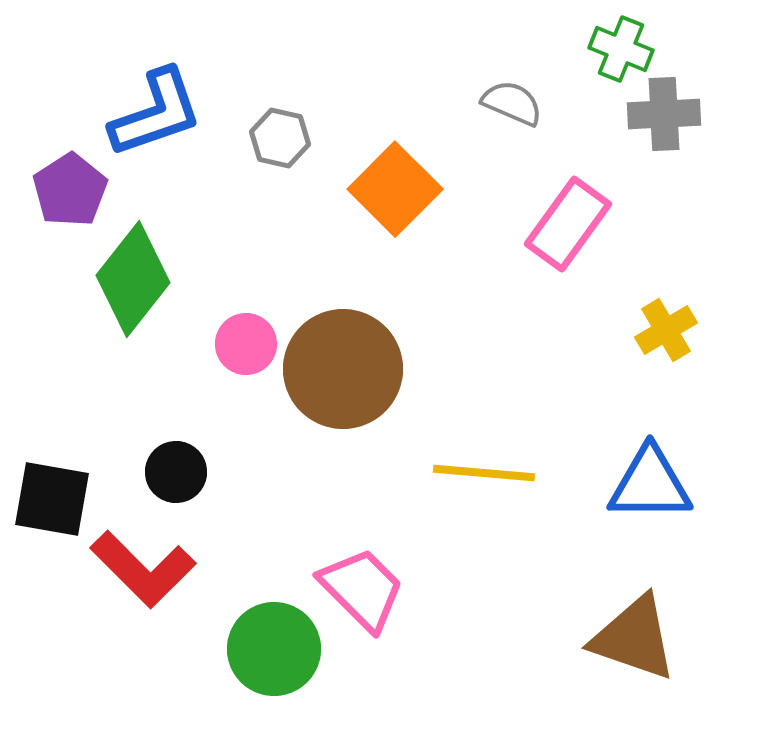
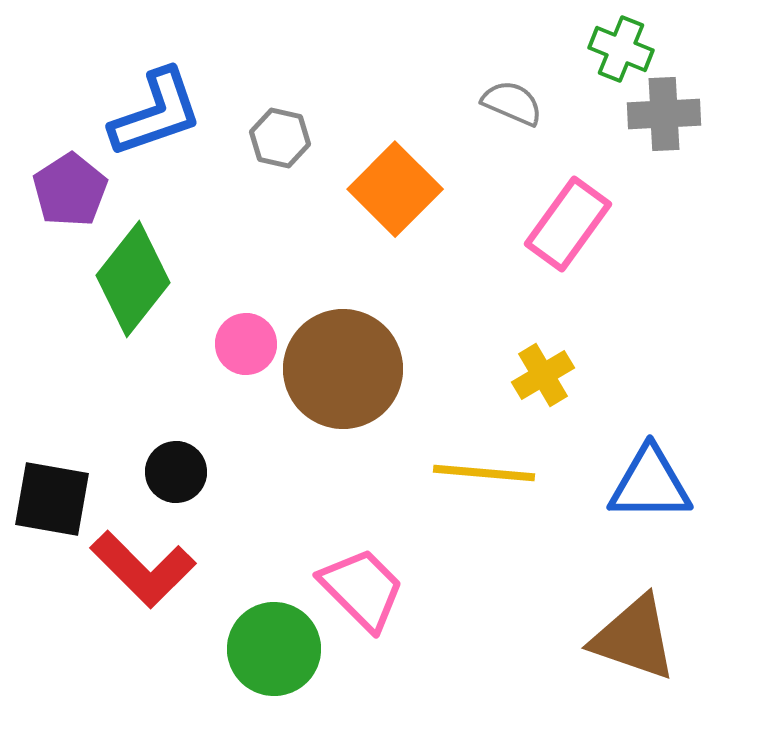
yellow cross: moved 123 px left, 45 px down
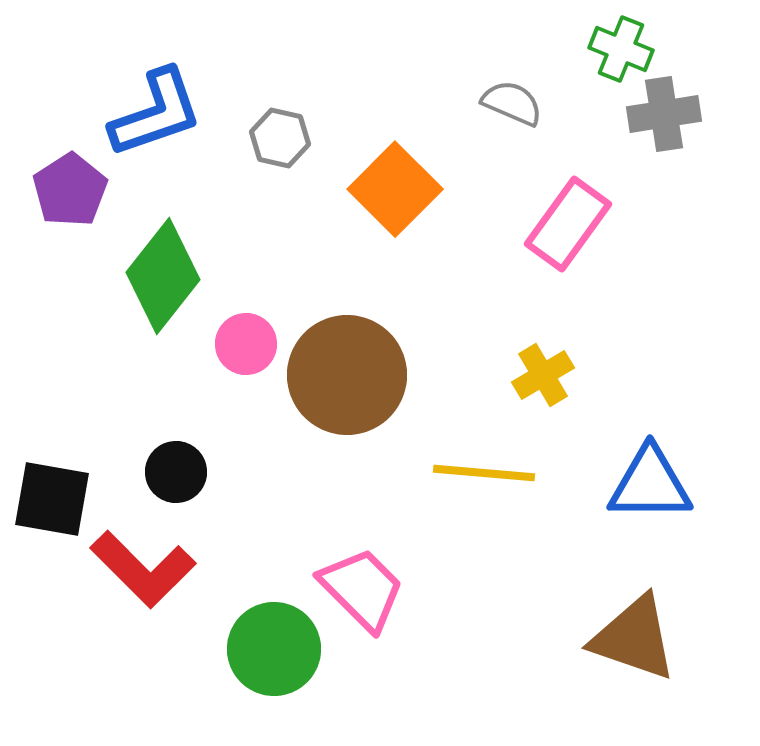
gray cross: rotated 6 degrees counterclockwise
green diamond: moved 30 px right, 3 px up
brown circle: moved 4 px right, 6 px down
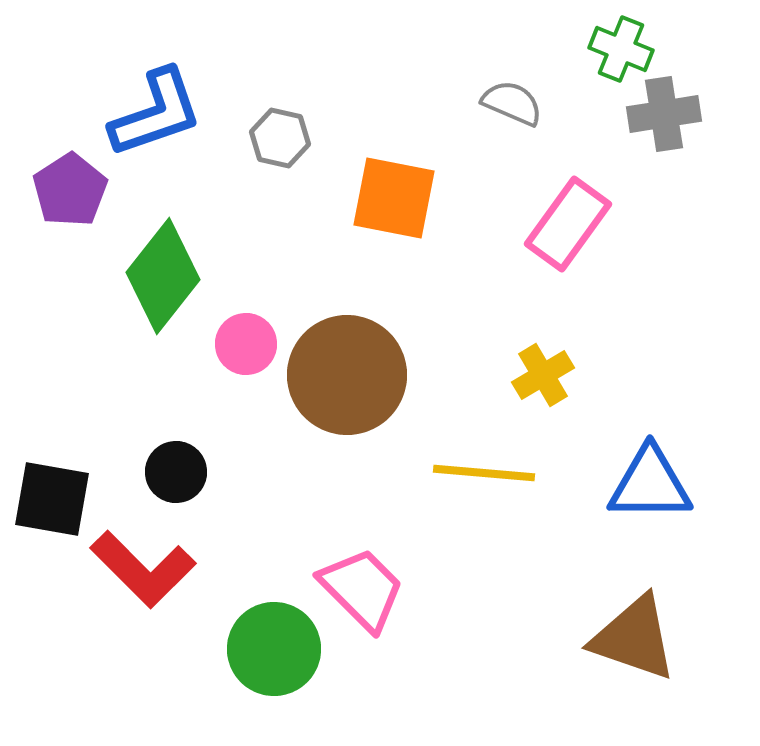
orange square: moved 1 px left, 9 px down; rotated 34 degrees counterclockwise
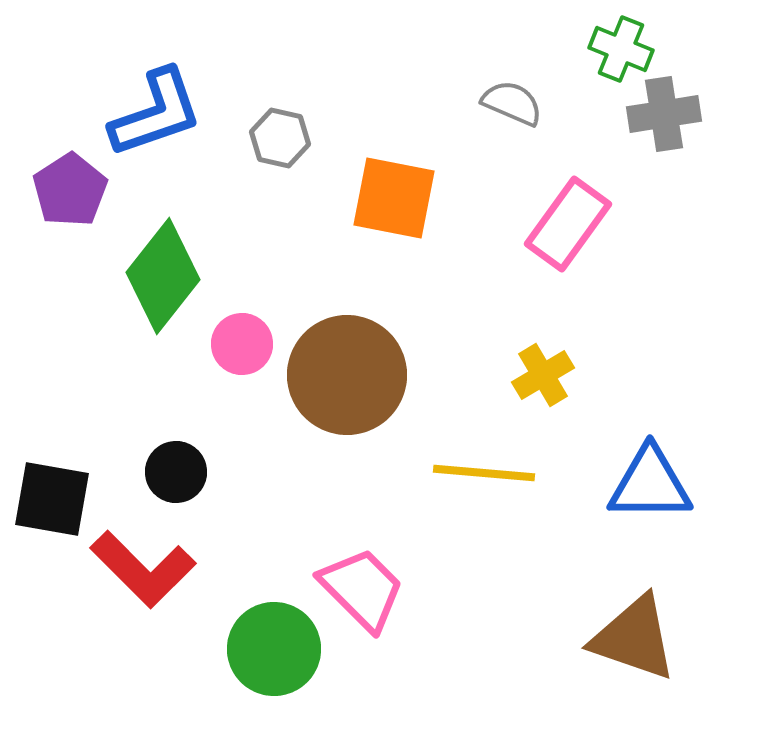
pink circle: moved 4 px left
